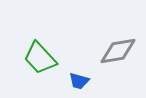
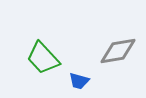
green trapezoid: moved 3 px right
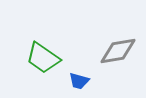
green trapezoid: rotated 12 degrees counterclockwise
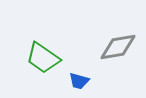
gray diamond: moved 4 px up
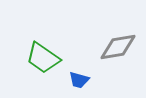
blue trapezoid: moved 1 px up
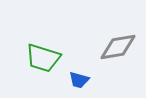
green trapezoid: rotated 18 degrees counterclockwise
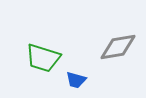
blue trapezoid: moved 3 px left
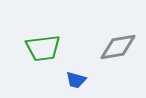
green trapezoid: moved 10 px up; rotated 24 degrees counterclockwise
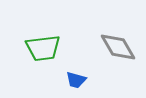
gray diamond: rotated 69 degrees clockwise
